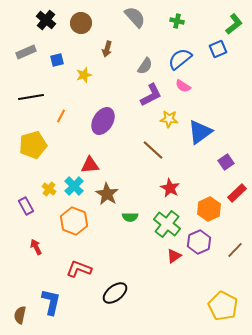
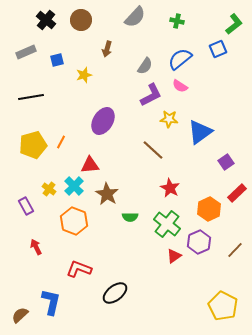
gray semicircle at (135, 17): rotated 85 degrees clockwise
brown circle at (81, 23): moved 3 px up
pink semicircle at (183, 86): moved 3 px left
orange line at (61, 116): moved 26 px down
brown semicircle at (20, 315): rotated 36 degrees clockwise
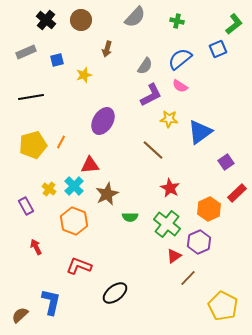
brown star at (107, 194): rotated 15 degrees clockwise
brown line at (235, 250): moved 47 px left, 28 px down
red L-shape at (79, 269): moved 3 px up
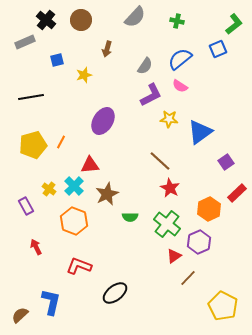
gray rectangle at (26, 52): moved 1 px left, 10 px up
brown line at (153, 150): moved 7 px right, 11 px down
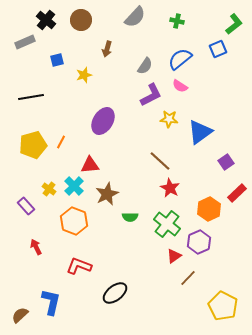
purple rectangle at (26, 206): rotated 12 degrees counterclockwise
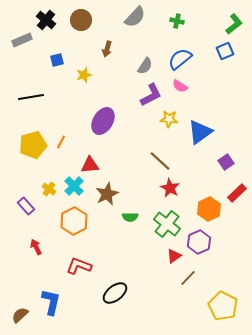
gray rectangle at (25, 42): moved 3 px left, 2 px up
blue square at (218, 49): moved 7 px right, 2 px down
orange hexagon at (74, 221): rotated 12 degrees clockwise
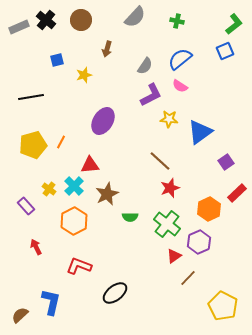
gray rectangle at (22, 40): moved 3 px left, 13 px up
red star at (170, 188): rotated 24 degrees clockwise
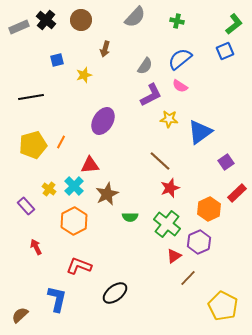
brown arrow at (107, 49): moved 2 px left
blue L-shape at (51, 302): moved 6 px right, 3 px up
